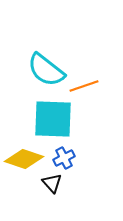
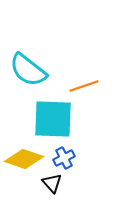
cyan semicircle: moved 18 px left
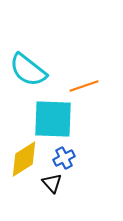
yellow diamond: rotated 51 degrees counterclockwise
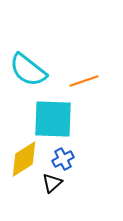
orange line: moved 5 px up
blue cross: moved 1 px left, 1 px down
black triangle: rotated 30 degrees clockwise
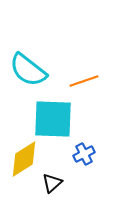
blue cross: moved 21 px right, 5 px up
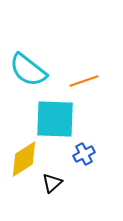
cyan square: moved 2 px right
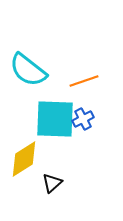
blue cross: moved 1 px left, 35 px up
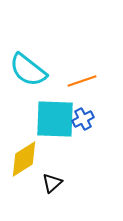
orange line: moved 2 px left
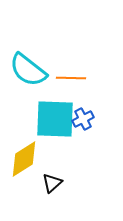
orange line: moved 11 px left, 3 px up; rotated 20 degrees clockwise
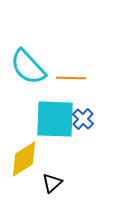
cyan semicircle: moved 3 px up; rotated 9 degrees clockwise
blue cross: rotated 20 degrees counterclockwise
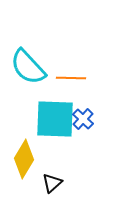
yellow diamond: rotated 27 degrees counterclockwise
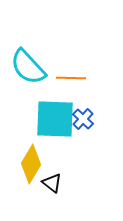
yellow diamond: moved 7 px right, 5 px down
black triangle: rotated 40 degrees counterclockwise
